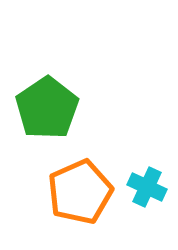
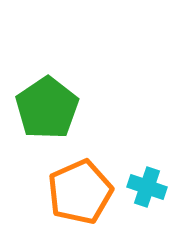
cyan cross: rotated 6 degrees counterclockwise
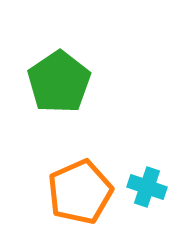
green pentagon: moved 12 px right, 26 px up
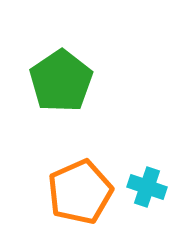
green pentagon: moved 2 px right, 1 px up
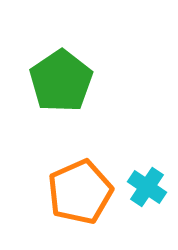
cyan cross: rotated 15 degrees clockwise
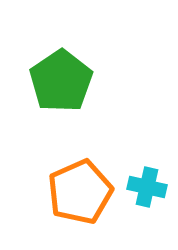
cyan cross: rotated 21 degrees counterclockwise
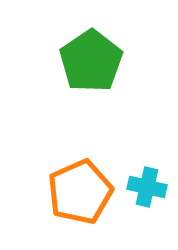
green pentagon: moved 30 px right, 20 px up
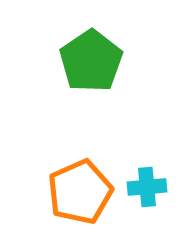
cyan cross: rotated 18 degrees counterclockwise
